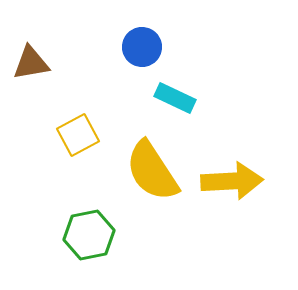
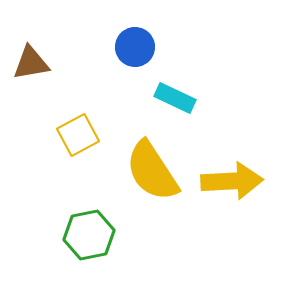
blue circle: moved 7 px left
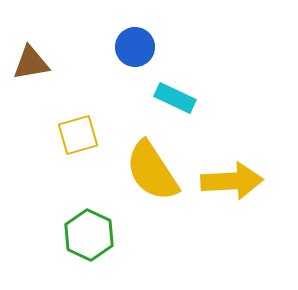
yellow square: rotated 12 degrees clockwise
green hexagon: rotated 24 degrees counterclockwise
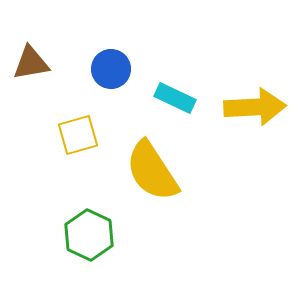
blue circle: moved 24 px left, 22 px down
yellow arrow: moved 23 px right, 74 px up
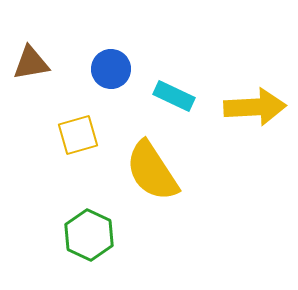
cyan rectangle: moved 1 px left, 2 px up
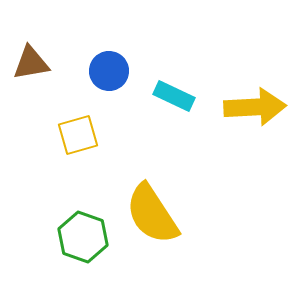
blue circle: moved 2 px left, 2 px down
yellow semicircle: moved 43 px down
green hexagon: moved 6 px left, 2 px down; rotated 6 degrees counterclockwise
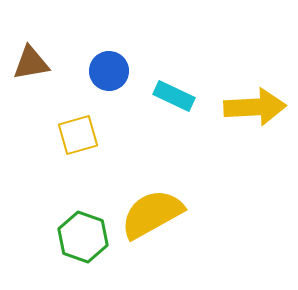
yellow semicircle: rotated 94 degrees clockwise
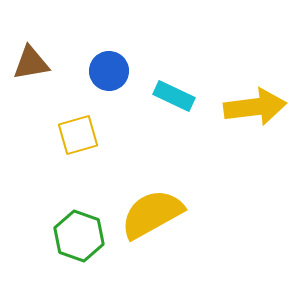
yellow arrow: rotated 4 degrees counterclockwise
green hexagon: moved 4 px left, 1 px up
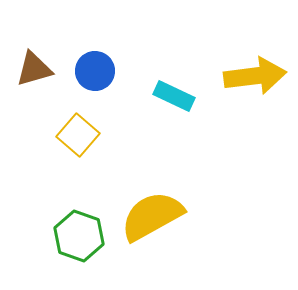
brown triangle: moved 3 px right, 6 px down; rotated 6 degrees counterclockwise
blue circle: moved 14 px left
yellow arrow: moved 31 px up
yellow square: rotated 33 degrees counterclockwise
yellow semicircle: moved 2 px down
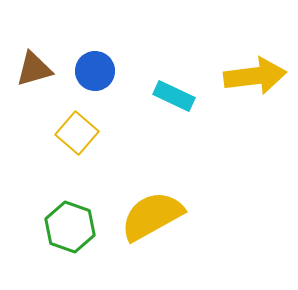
yellow square: moved 1 px left, 2 px up
green hexagon: moved 9 px left, 9 px up
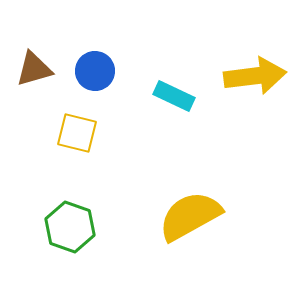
yellow square: rotated 27 degrees counterclockwise
yellow semicircle: moved 38 px right
